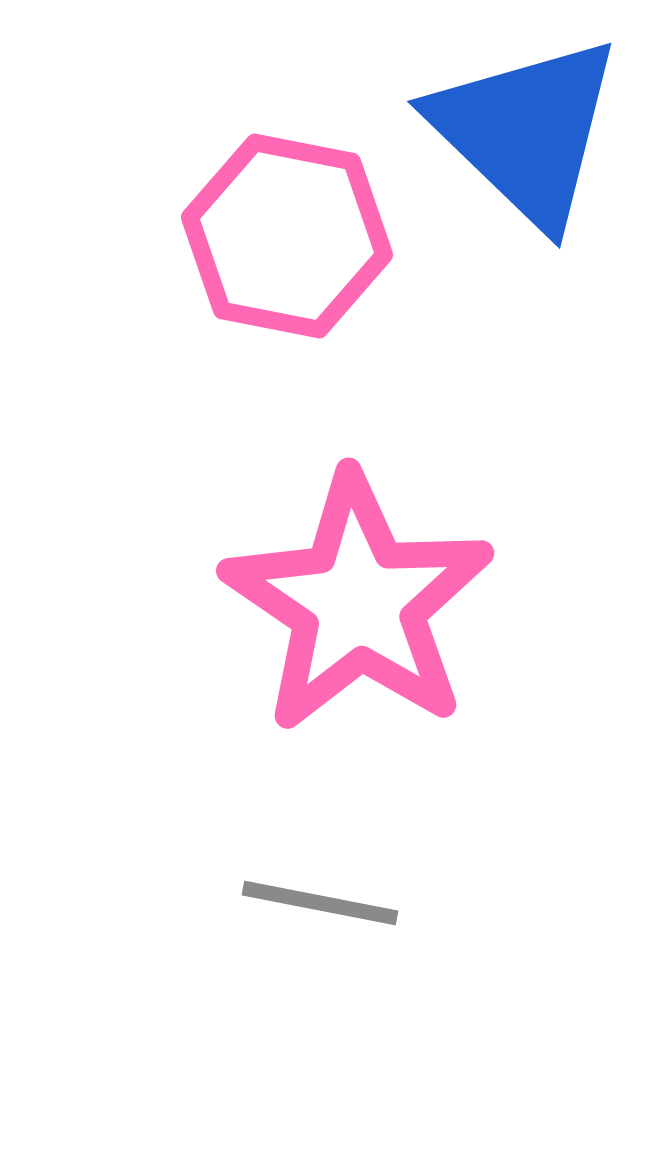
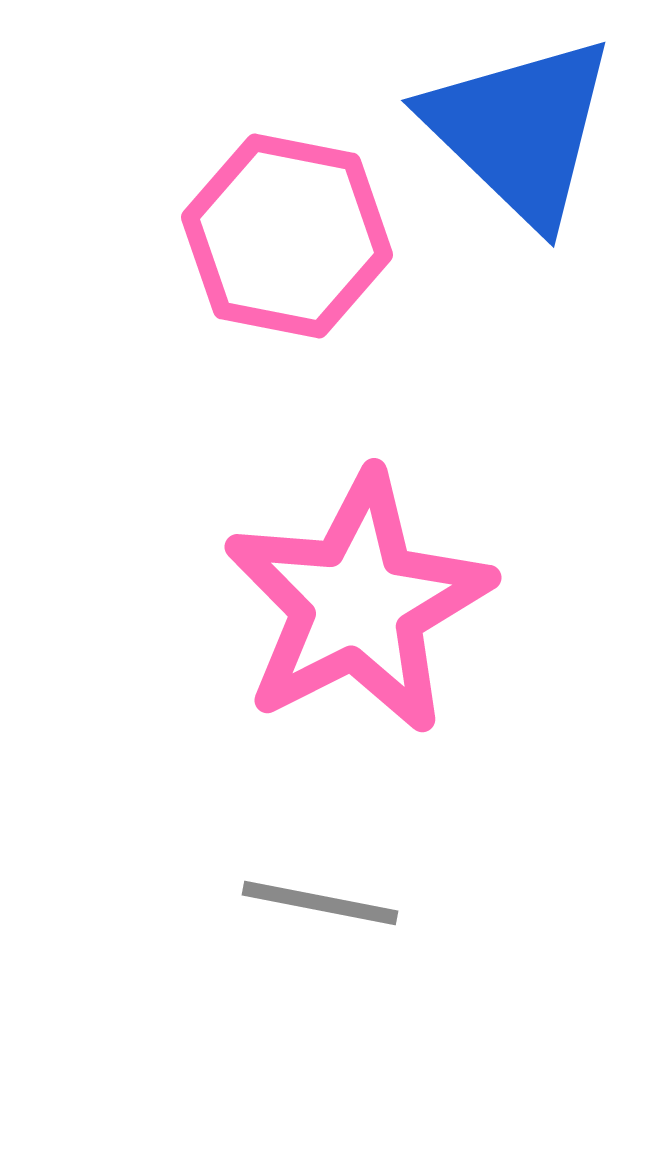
blue triangle: moved 6 px left, 1 px up
pink star: rotated 11 degrees clockwise
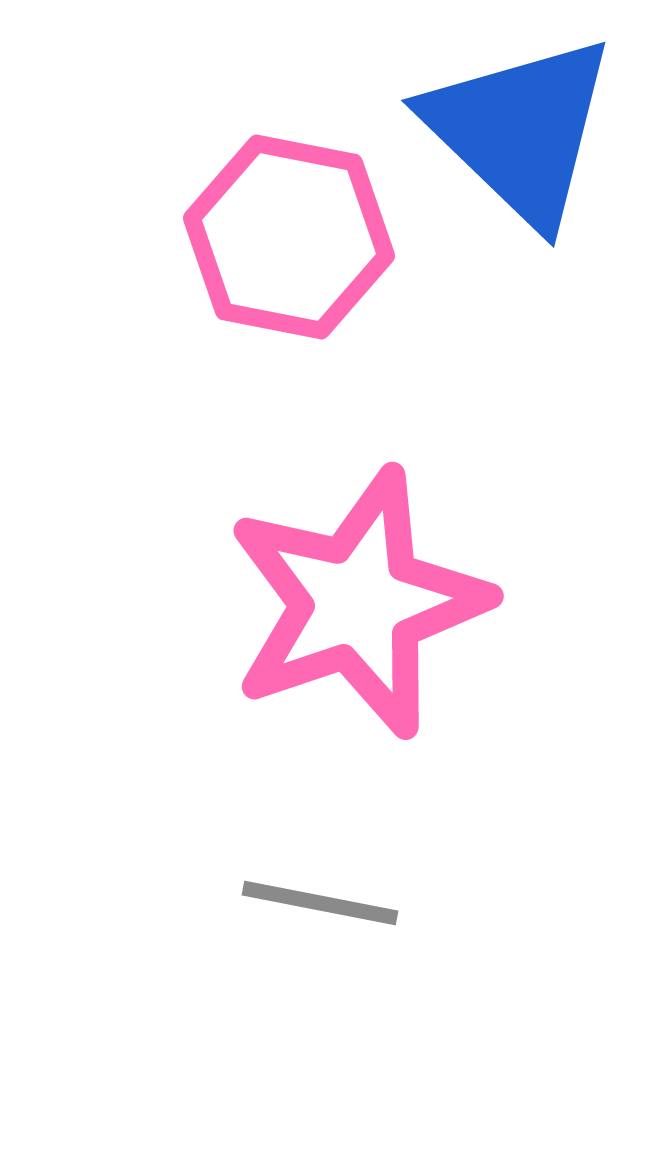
pink hexagon: moved 2 px right, 1 px down
pink star: rotated 8 degrees clockwise
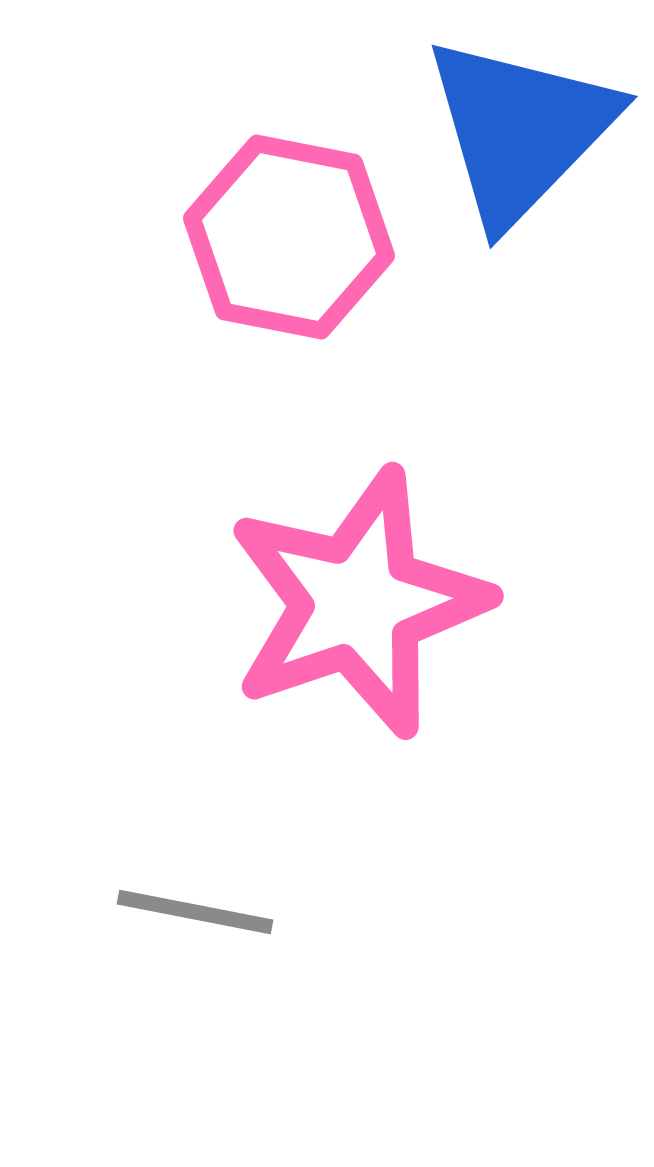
blue triangle: rotated 30 degrees clockwise
gray line: moved 125 px left, 9 px down
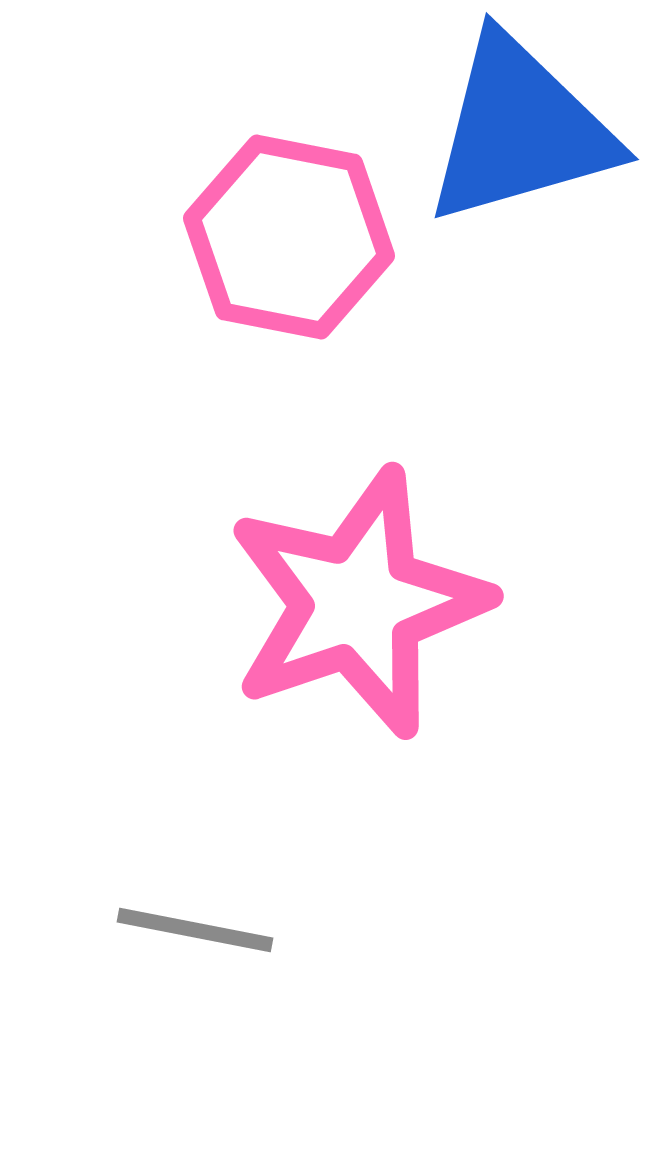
blue triangle: rotated 30 degrees clockwise
gray line: moved 18 px down
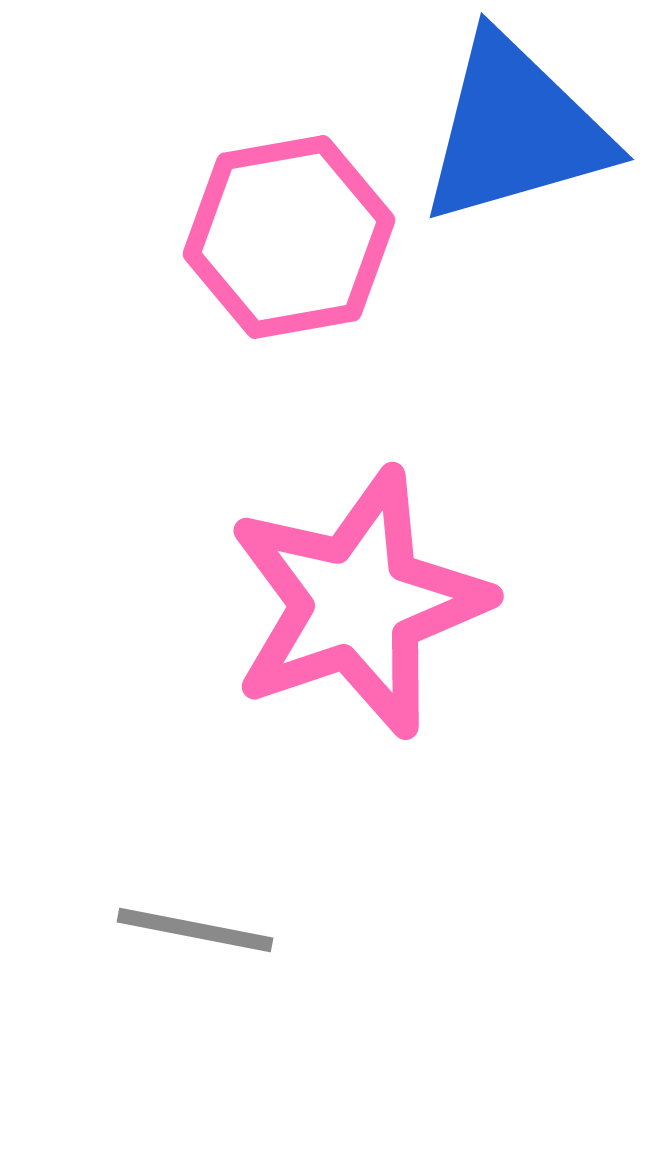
blue triangle: moved 5 px left
pink hexagon: rotated 21 degrees counterclockwise
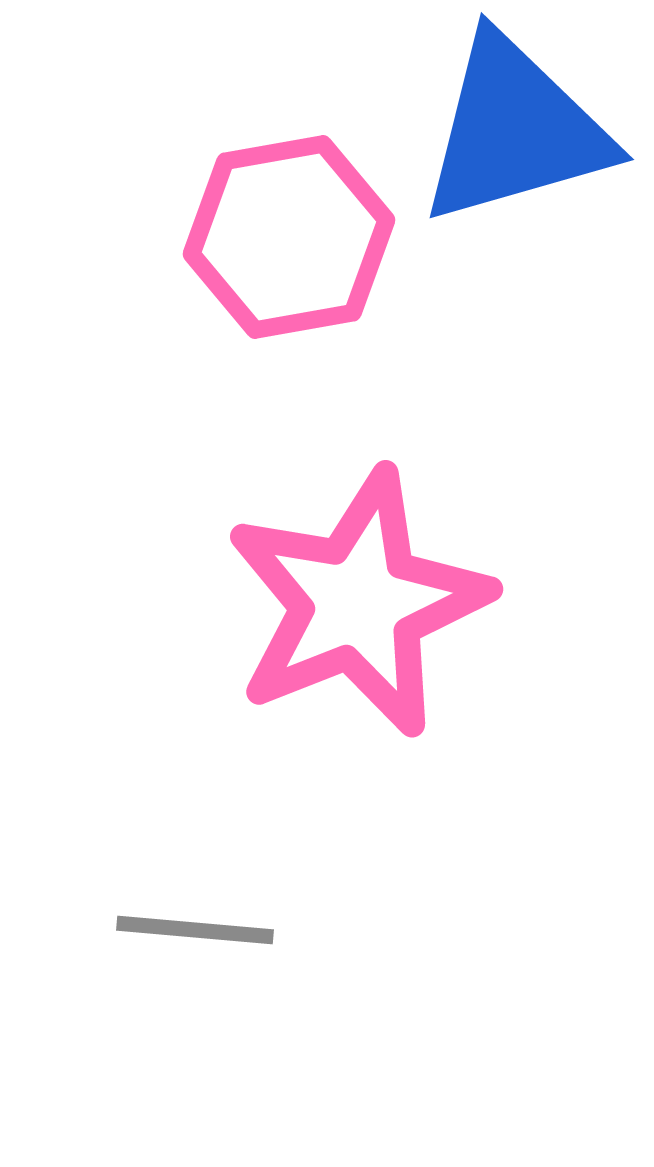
pink star: rotated 3 degrees counterclockwise
gray line: rotated 6 degrees counterclockwise
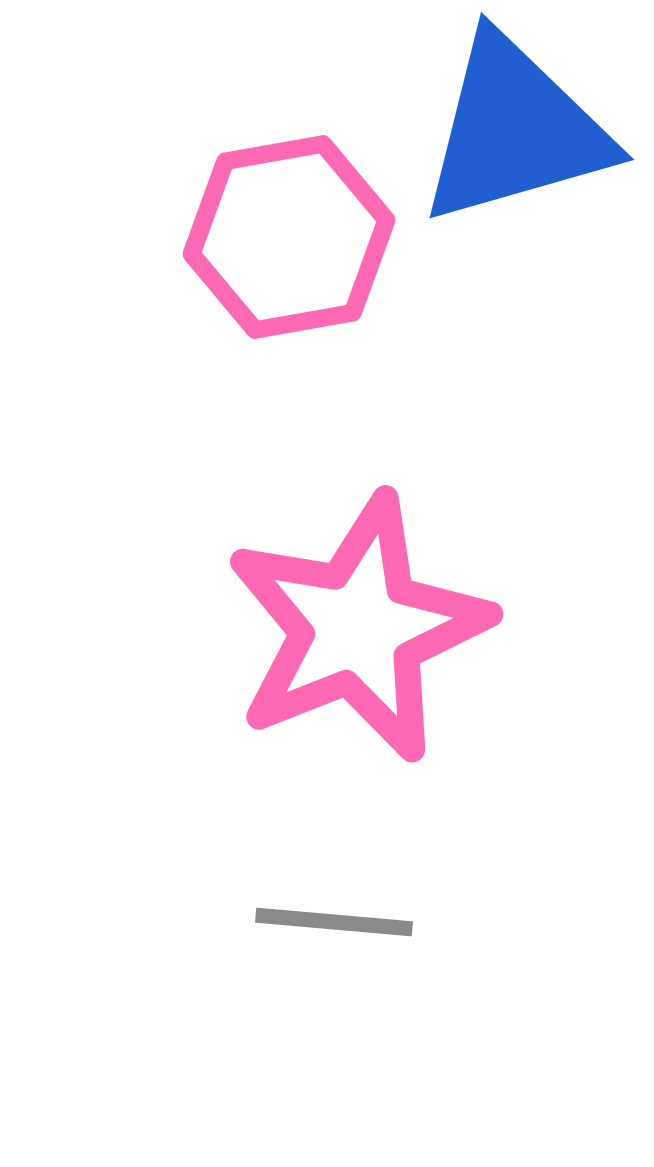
pink star: moved 25 px down
gray line: moved 139 px right, 8 px up
